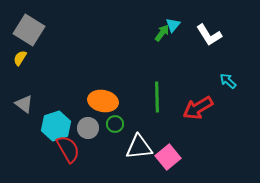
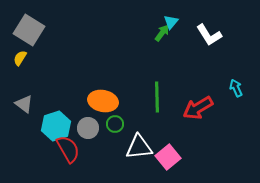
cyan triangle: moved 2 px left, 3 px up
cyan arrow: moved 8 px right, 7 px down; rotated 24 degrees clockwise
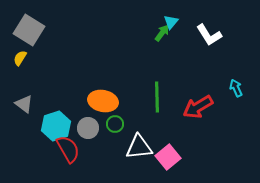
red arrow: moved 1 px up
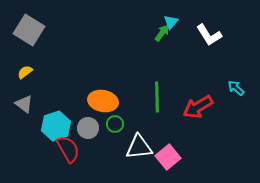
yellow semicircle: moved 5 px right, 14 px down; rotated 21 degrees clockwise
cyan arrow: rotated 24 degrees counterclockwise
